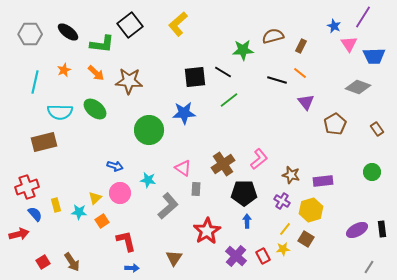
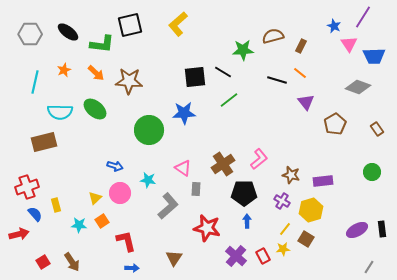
black square at (130, 25): rotated 25 degrees clockwise
cyan star at (79, 212): moved 13 px down
red star at (207, 231): moved 3 px up; rotated 28 degrees counterclockwise
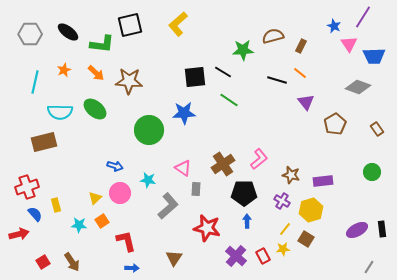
green line at (229, 100): rotated 72 degrees clockwise
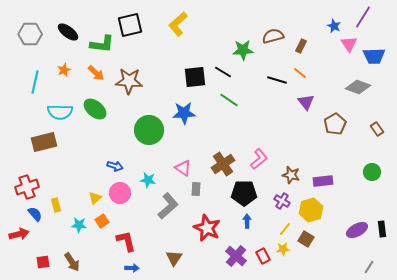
red star at (207, 228): rotated 12 degrees clockwise
red square at (43, 262): rotated 24 degrees clockwise
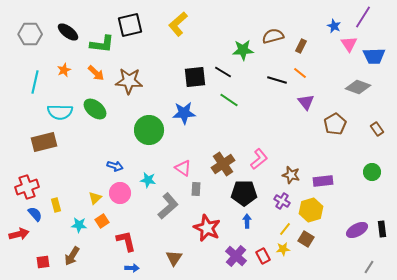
brown arrow at (72, 262): moved 6 px up; rotated 66 degrees clockwise
